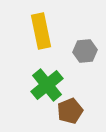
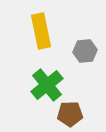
brown pentagon: moved 3 px down; rotated 20 degrees clockwise
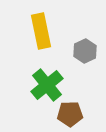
gray hexagon: rotated 20 degrees counterclockwise
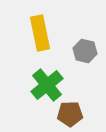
yellow rectangle: moved 1 px left, 2 px down
gray hexagon: rotated 20 degrees counterclockwise
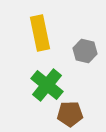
green cross: rotated 12 degrees counterclockwise
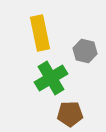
green cross: moved 4 px right, 7 px up; rotated 20 degrees clockwise
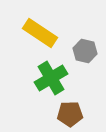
yellow rectangle: rotated 44 degrees counterclockwise
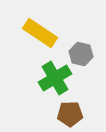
gray hexagon: moved 4 px left, 3 px down
green cross: moved 4 px right
